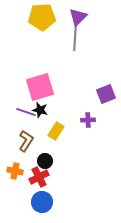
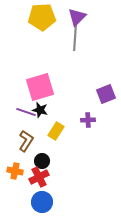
purple triangle: moved 1 px left
black circle: moved 3 px left
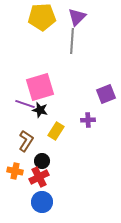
gray line: moved 3 px left, 3 px down
purple line: moved 1 px left, 8 px up
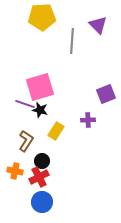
purple triangle: moved 21 px right, 8 px down; rotated 30 degrees counterclockwise
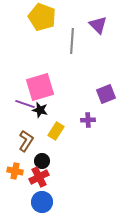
yellow pentagon: rotated 24 degrees clockwise
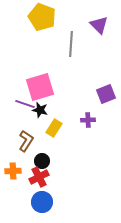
purple triangle: moved 1 px right
gray line: moved 1 px left, 3 px down
yellow rectangle: moved 2 px left, 3 px up
orange cross: moved 2 px left; rotated 14 degrees counterclockwise
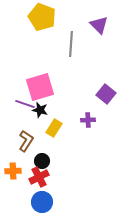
purple square: rotated 30 degrees counterclockwise
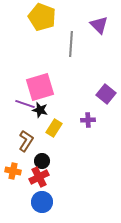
orange cross: rotated 14 degrees clockwise
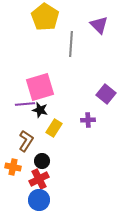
yellow pentagon: moved 3 px right; rotated 12 degrees clockwise
purple line: rotated 24 degrees counterclockwise
orange cross: moved 4 px up
red cross: moved 2 px down
blue circle: moved 3 px left, 2 px up
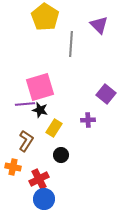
black circle: moved 19 px right, 6 px up
blue circle: moved 5 px right, 1 px up
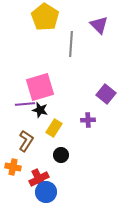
blue circle: moved 2 px right, 7 px up
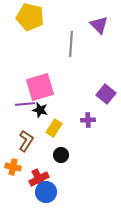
yellow pentagon: moved 15 px left; rotated 20 degrees counterclockwise
